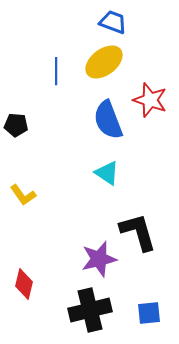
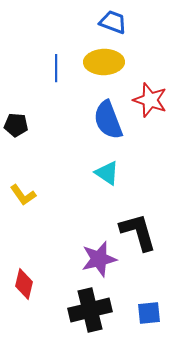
yellow ellipse: rotated 36 degrees clockwise
blue line: moved 3 px up
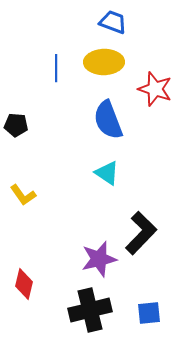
red star: moved 5 px right, 11 px up
black L-shape: moved 3 px right, 1 px down; rotated 60 degrees clockwise
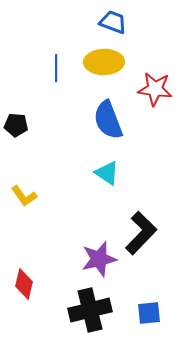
red star: rotated 12 degrees counterclockwise
yellow L-shape: moved 1 px right, 1 px down
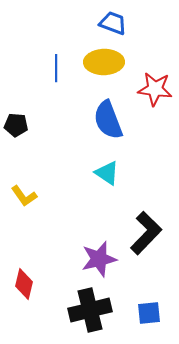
blue trapezoid: moved 1 px down
black L-shape: moved 5 px right
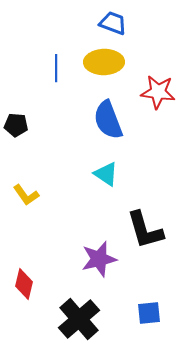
red star: moved 3 px right, 3 px down
cyan triangle: moved 1 px left, 1 px down
yellow L-shape: moved 2 px right, 1 px up
black L-shape: moved 1 px left, 3 px up; rotated 120 degrees clockwise
black cross: moved 11 px left, 9 px down; rotated 27 degrees counterclockwise
